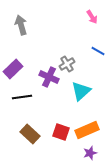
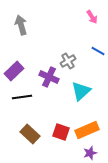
gray cross: moved 1 px right, 3 px up
purple rectangle: moved 1 px right, 2 px down
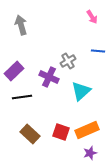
blue line: rotated 24 degrees counterclockwise
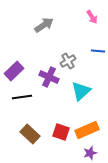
gray arrow: moved 23 px right; rotated 72 degrees clockwise
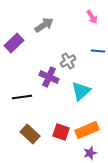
purple rectangle: moved 28 px up
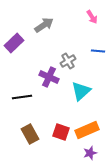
brown rectangle: rotated 18 degrees clockwise
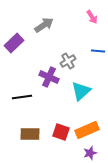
brown rectangle: rotated 60 degrees counterclockwise
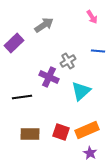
purple star: rotated 24 degrees counterclockwise
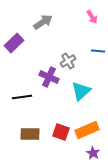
gray arrow: moved 1 px left, 3 px up
purple star: moved 3 px right
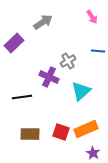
orange rectangle: moved 1 px left, 1 px up
